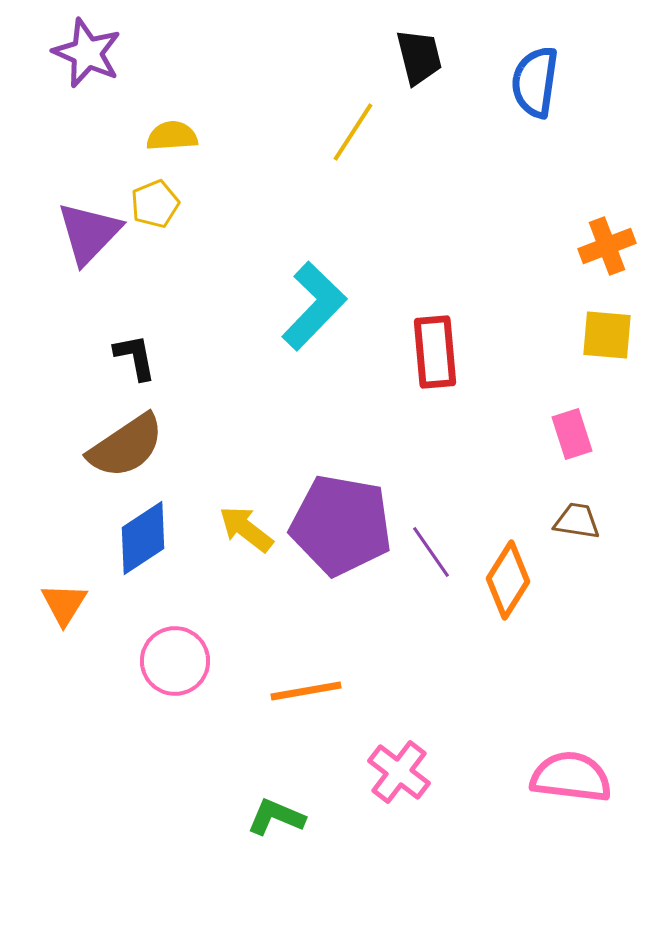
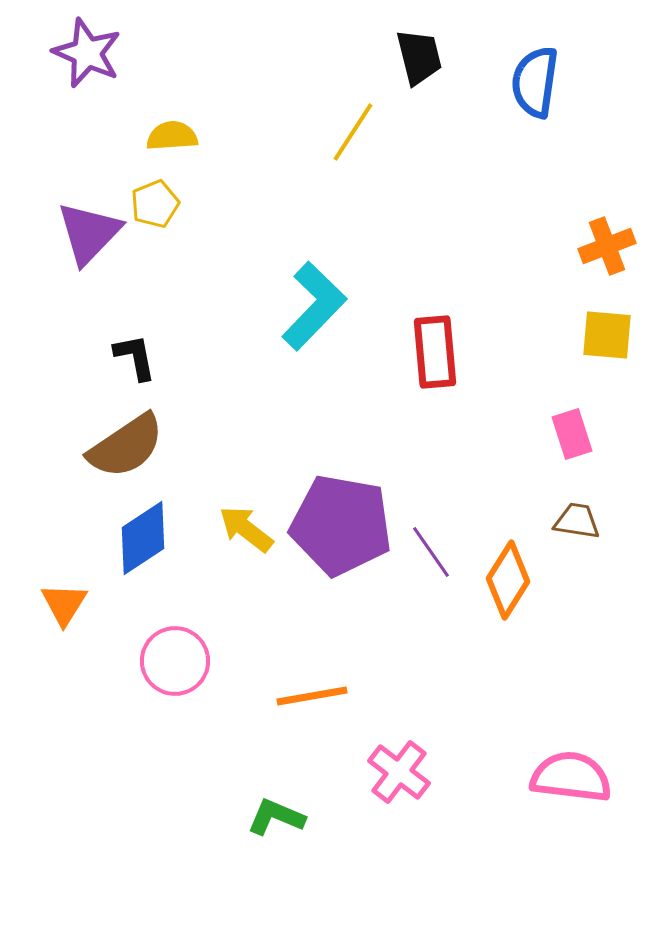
orange line: moved 6 px right, 5 px down
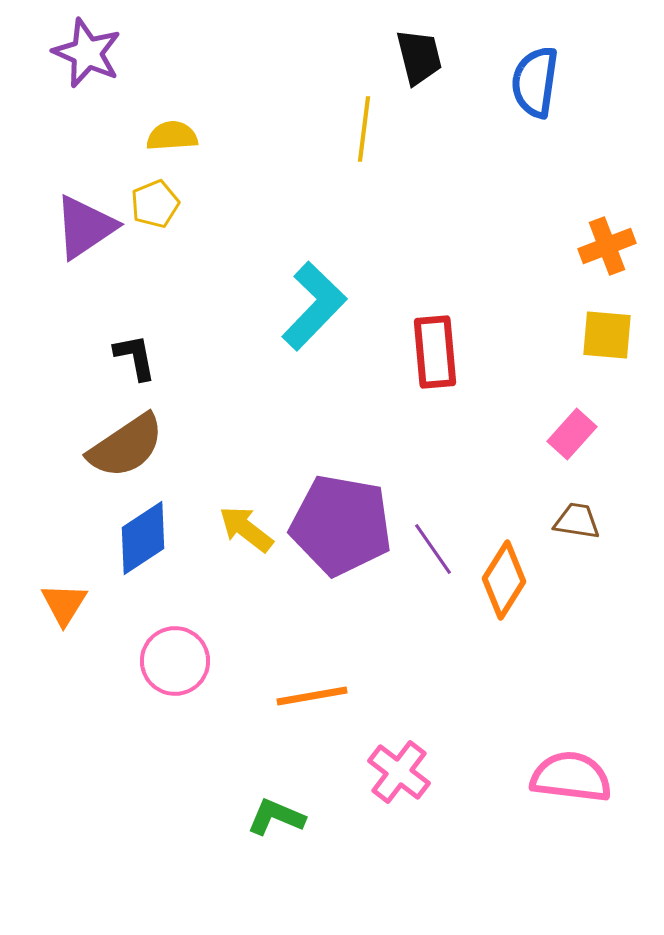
yellow line: moved 11 px right, 3 px up; rotated 26 degrees counterclockwise
purple triangle: moved 4 px left, 6 px up; rotated 12 degrees clockwise
pink rectangle: rotated 60 degrees clockwise
purple line: moved 2 px right, 3 px up
orange diamond: moved 4 px left
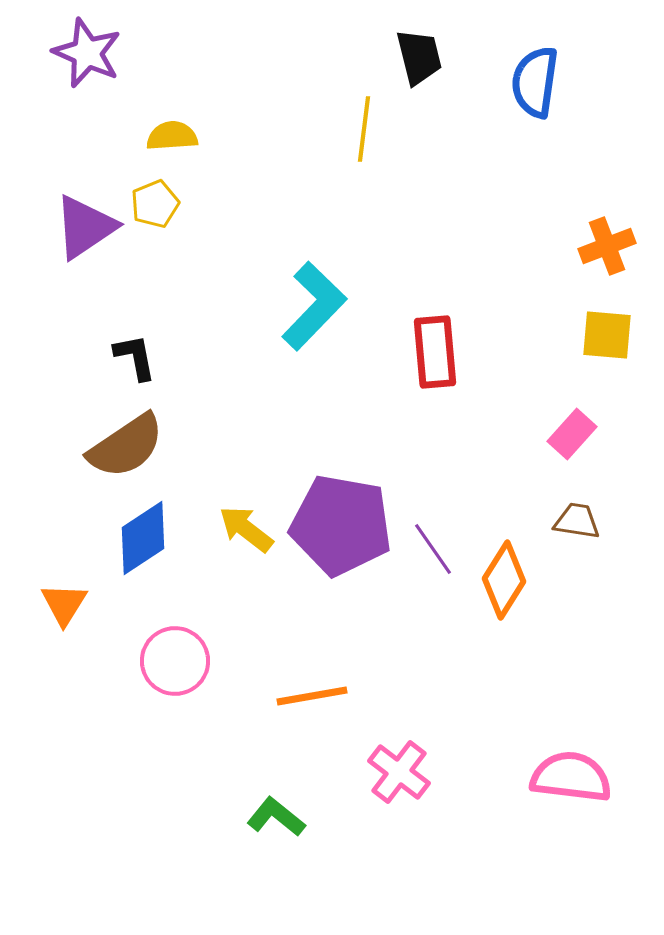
green L-shape: rotated 16 degrees clockwise
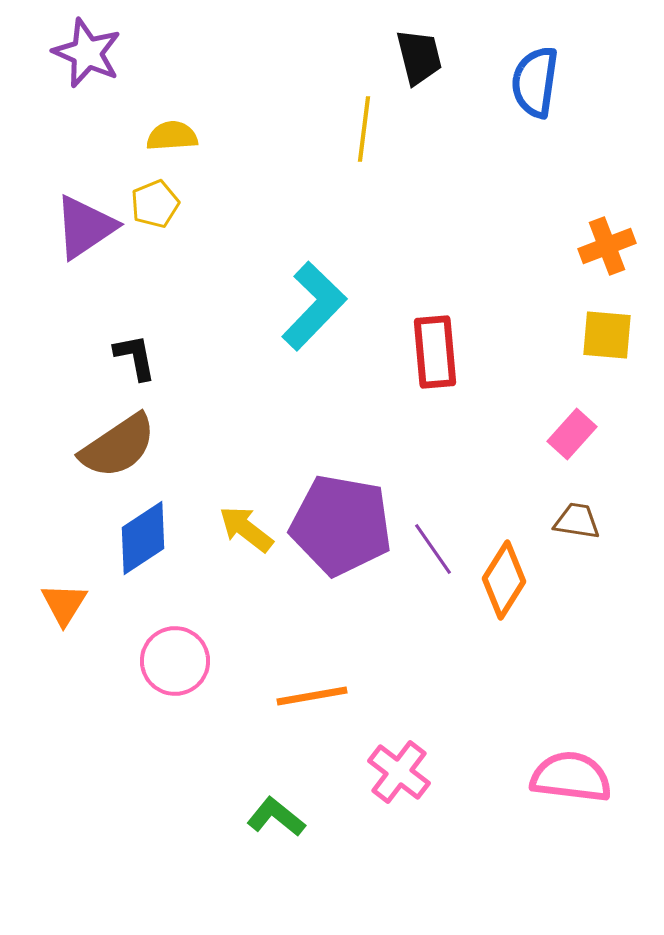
brown semicircle: moved 8 px left
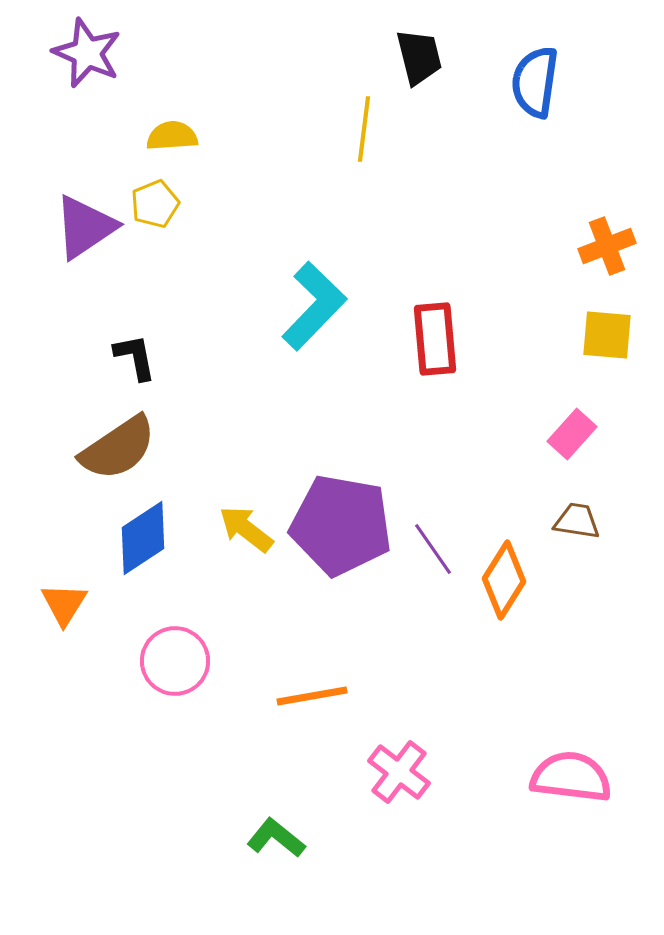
red rectangle: moved 13 px up
brown semicircle: moved 2 px down
green L-shape: moved 21 px down
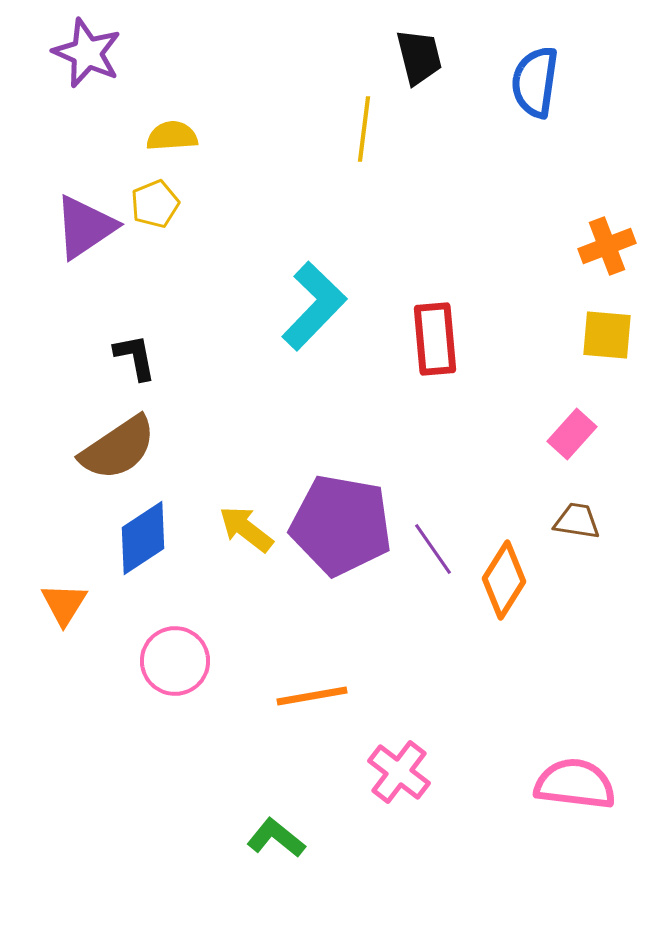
pink semicircle: moved 4 px right, 7 px down
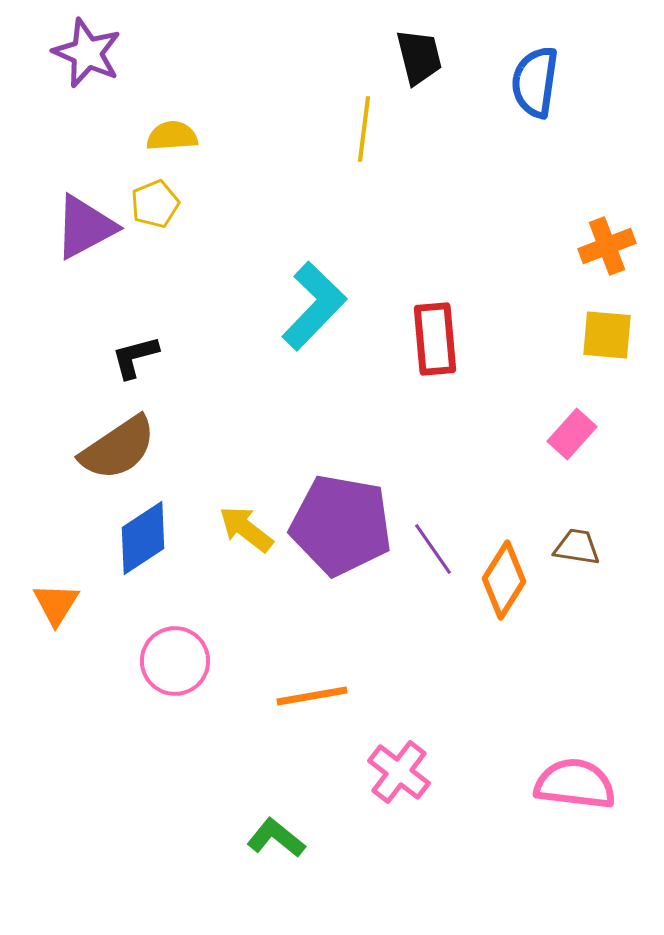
purple triangle: rotated 6 degrees clockwise
black L-shape: rotated 94 degrees counterclockwise
brown trapezoid: moved 26 px down
orange triangle: moved 8 px left
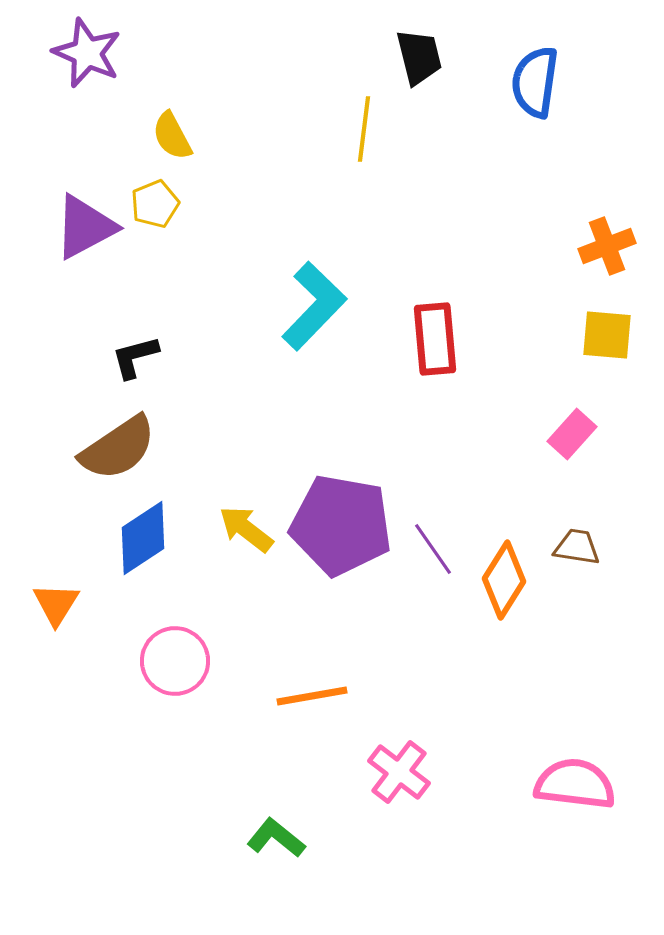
yellow semicircle: rotated 114 degrees counterclockwise
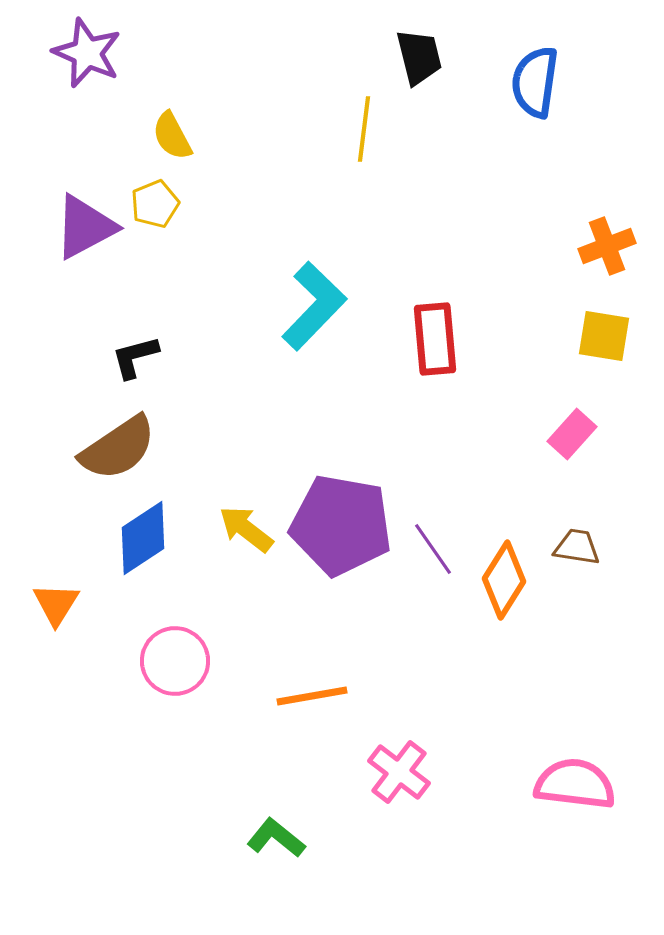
yellow square: moved 3 px left, 1 px down; rotated 4 degrees clockwise
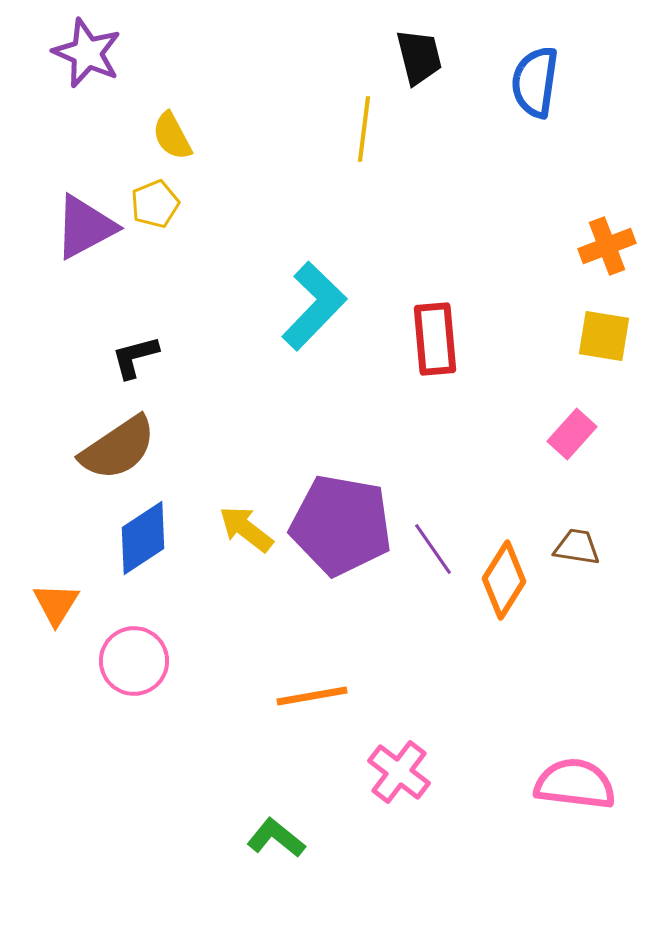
pink circle: moved 41 px left
